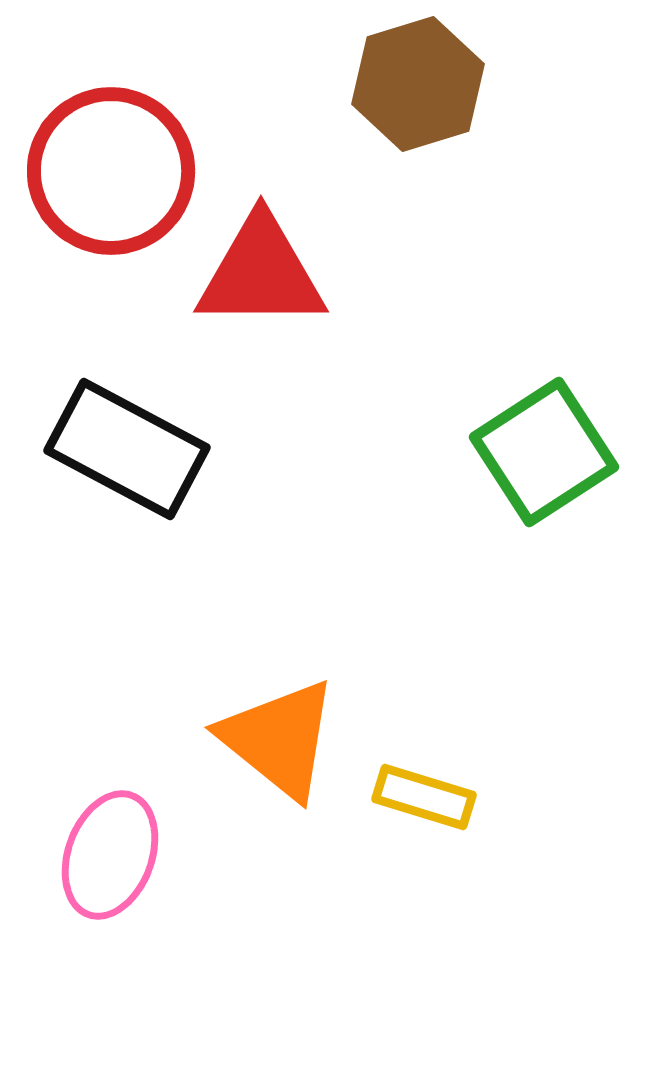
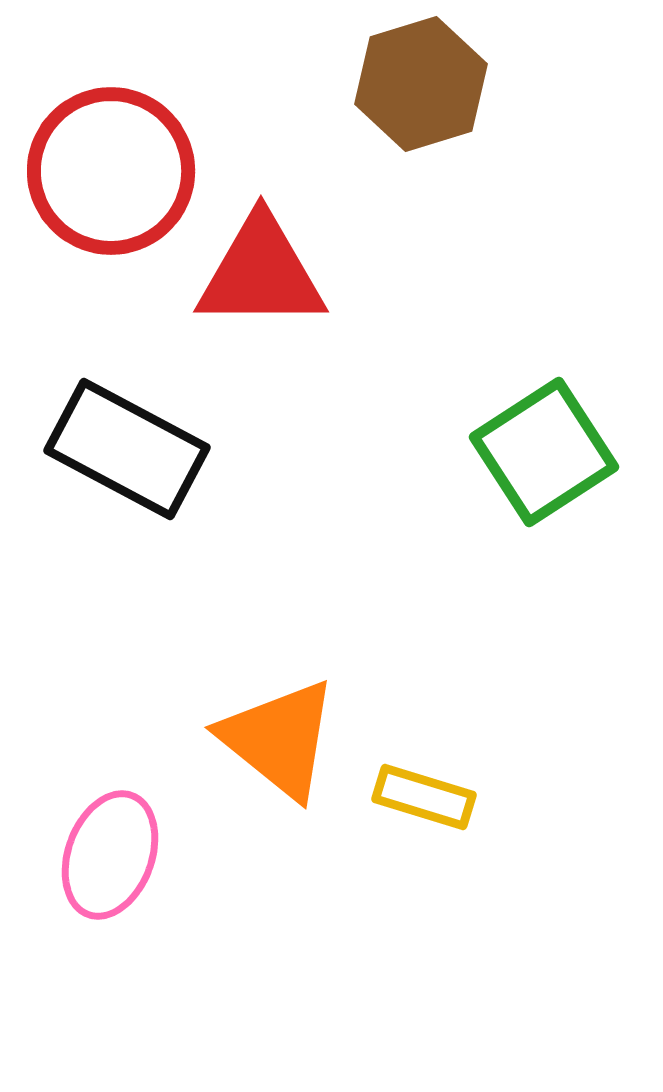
brown hexagon: moved 3 px right
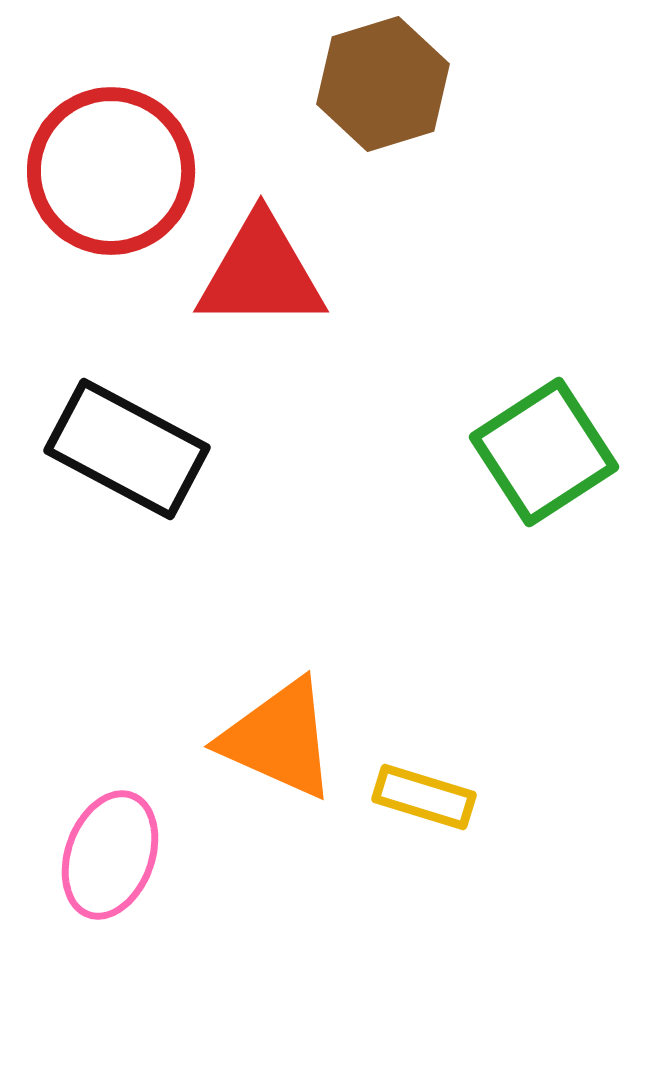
brown hexagon: moved 38 px left
orange triangle: rotated 15 degrees counterclockwise
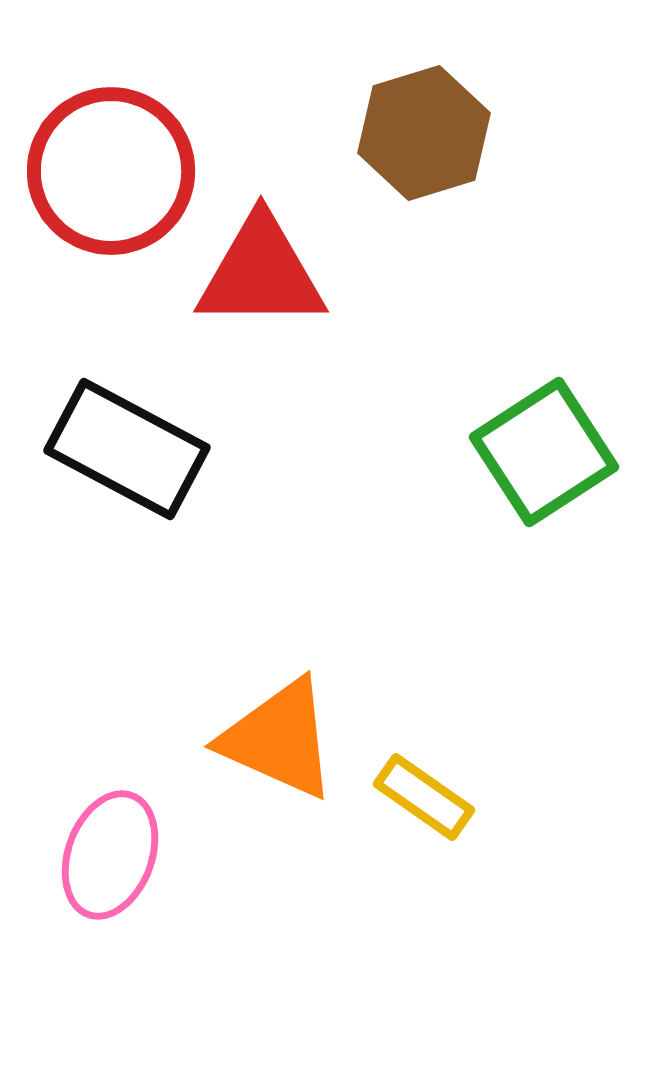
brown hexagon: moved 41 px right, 49 px down
yellow rectangle: rotated 18 degrees clockwise
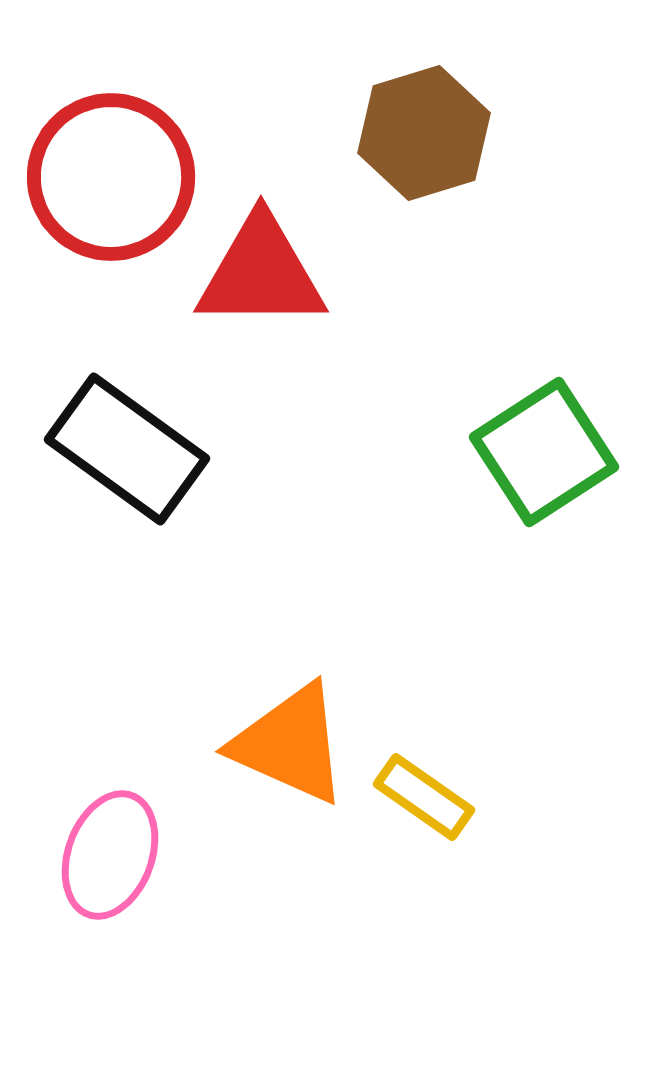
red circle: moved 6 px down
black rectangle: rotated 8 degrees clockwise
orange triangle: moved 11 px right, 5 px down
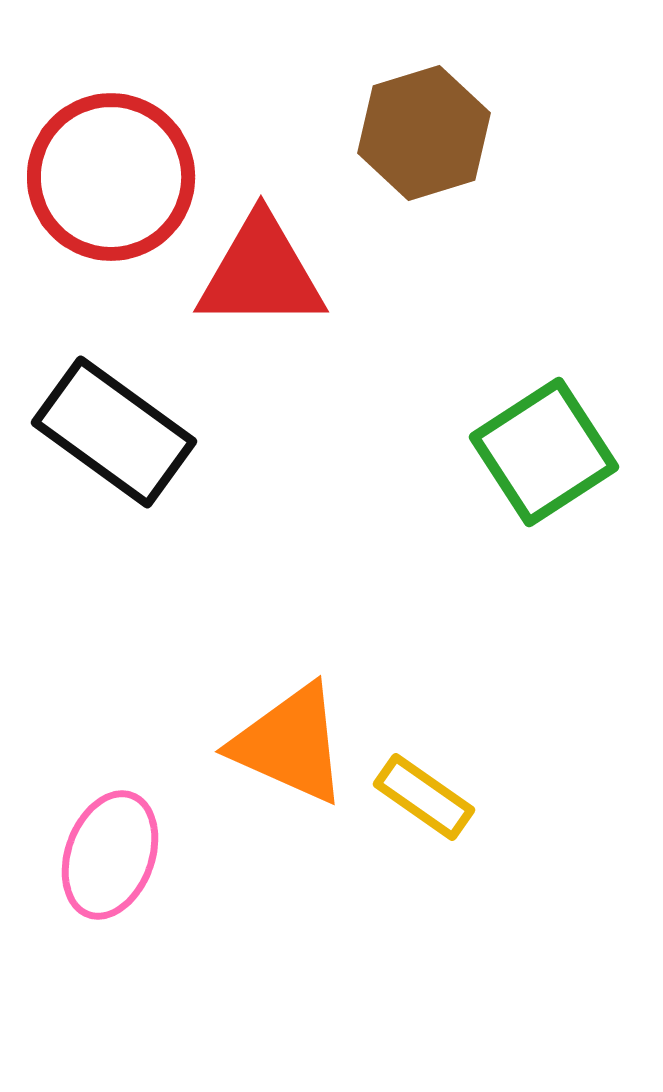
black rectangle: moved 13 px left, 17 px up
